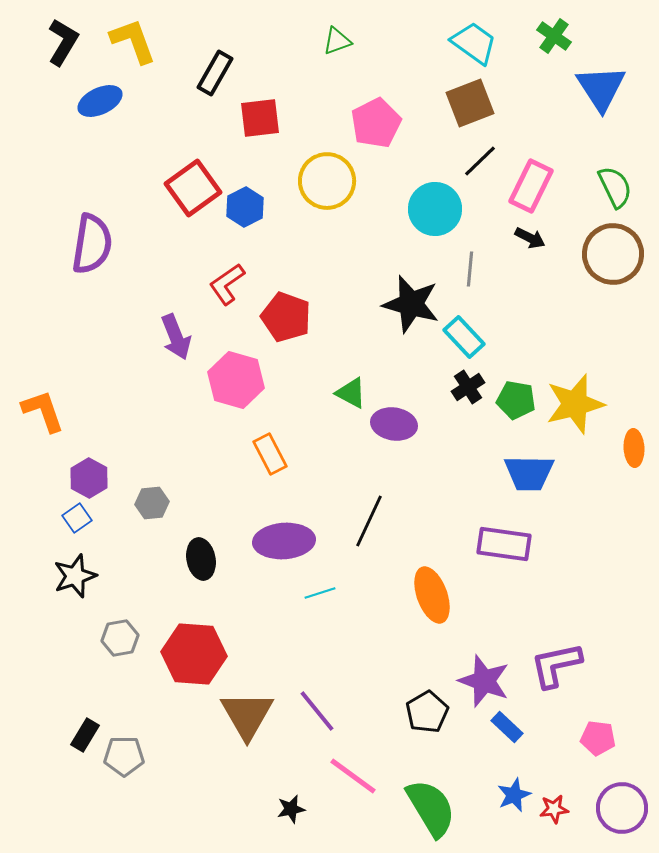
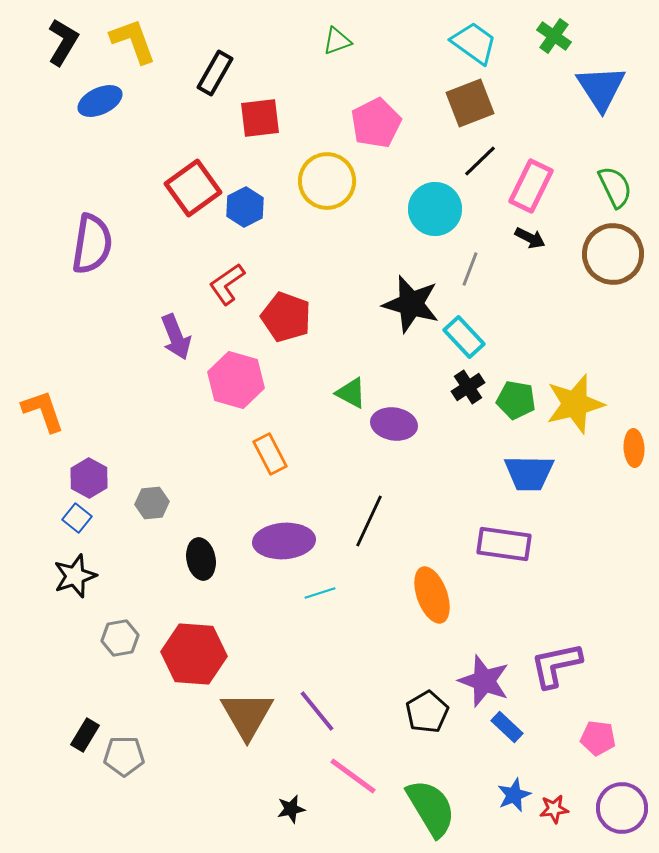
gray line at (470, 269): rotated 16 degrees clockwise
blue square at (77, 518): rotated 16 degrees counterclockwise
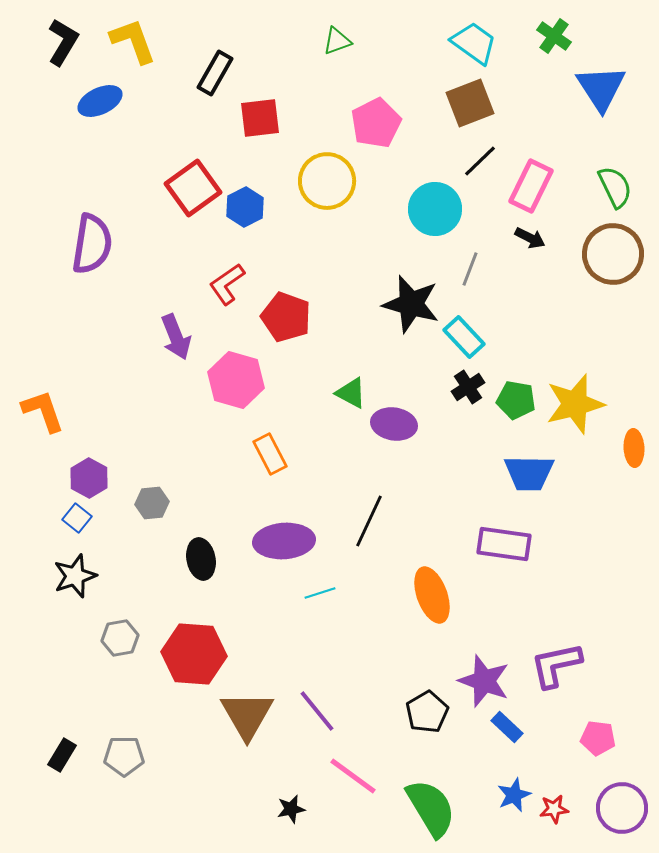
black rectangle at (85, 735): moved 23 px left, 20 px down
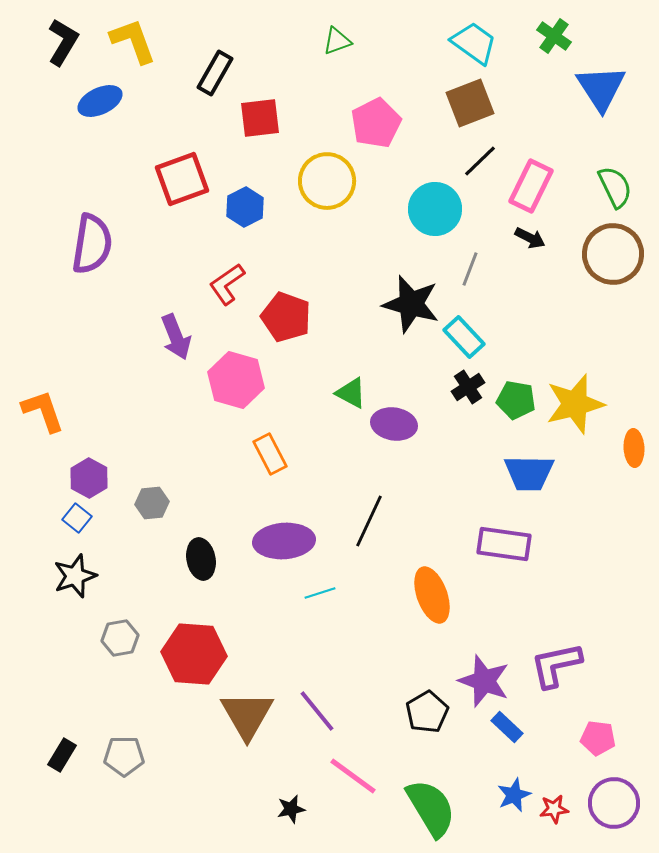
red square at (193, 188): moved 11 px left, 9 px up; rotated 16 degrees clockwise
purple circle at (622, 808): moved 8 px left, 5 px up
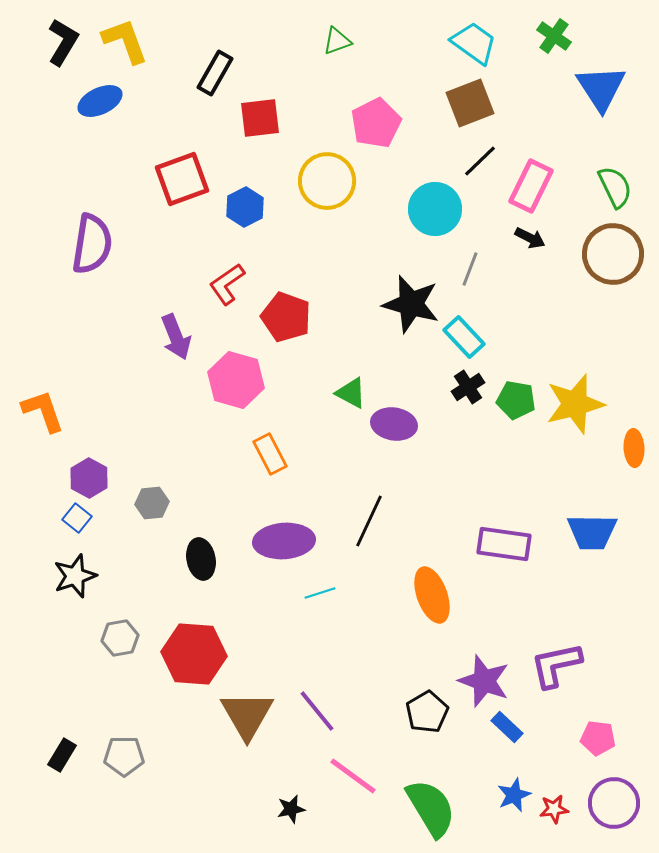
yellow L-shape at (133, 41): moved 8 px left
blue trapezoid at (529, 473): moved 63 px right, 59 px down
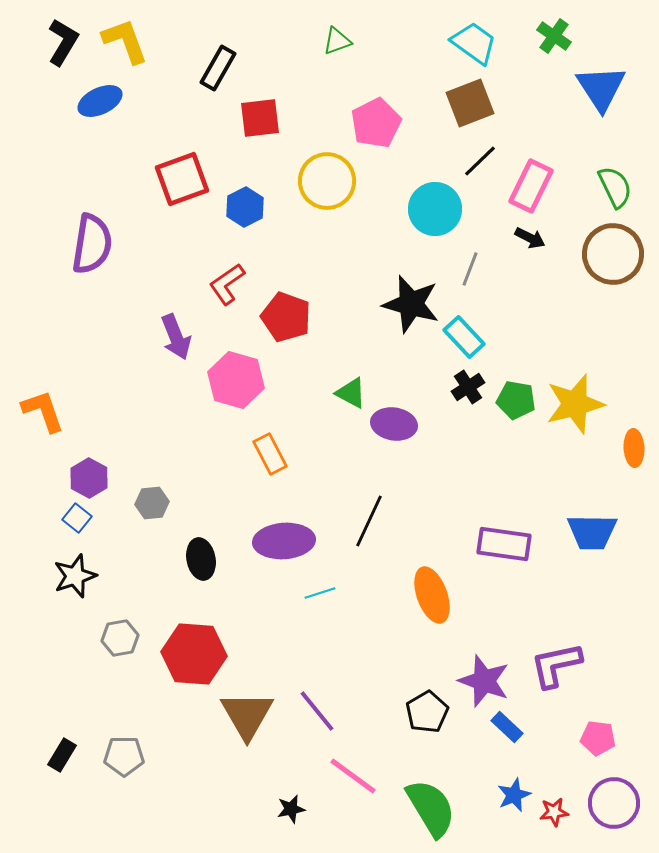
black rectangle at (215, 73): moved 3 px right, 5 px up
red star at (554, 809): moved 3 px down
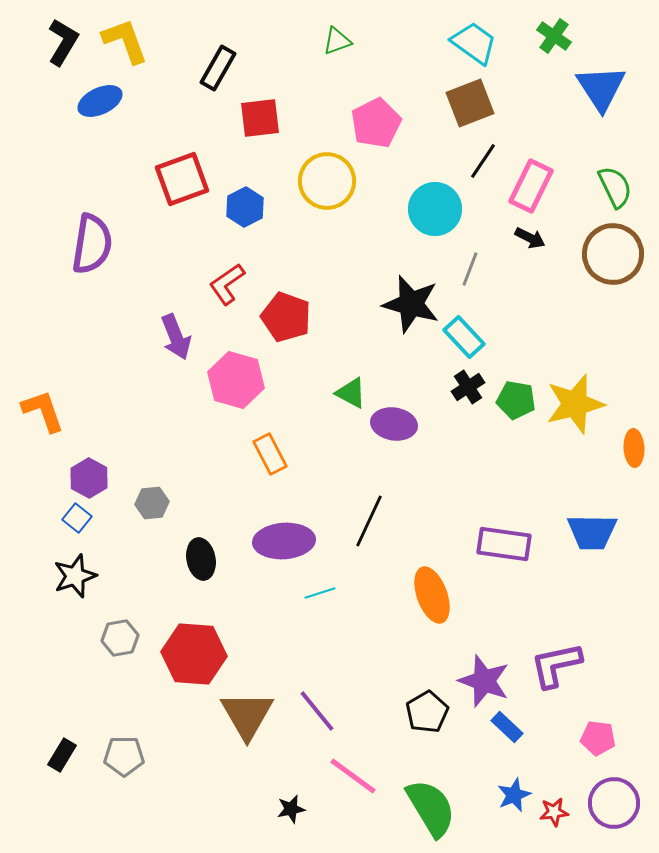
black line at (480, 161): moved 3 px right; rotated 12 degrees counterclockwise
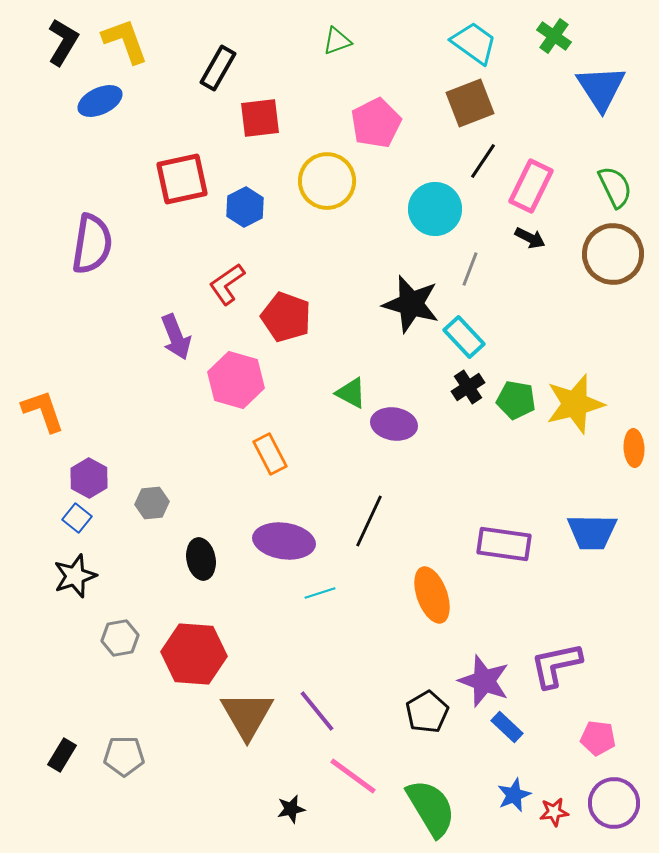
red square at (182, 179): rotated 8 degrees clockwise
purple ellipse at (284, 541): rotated 12 degrees clockwise
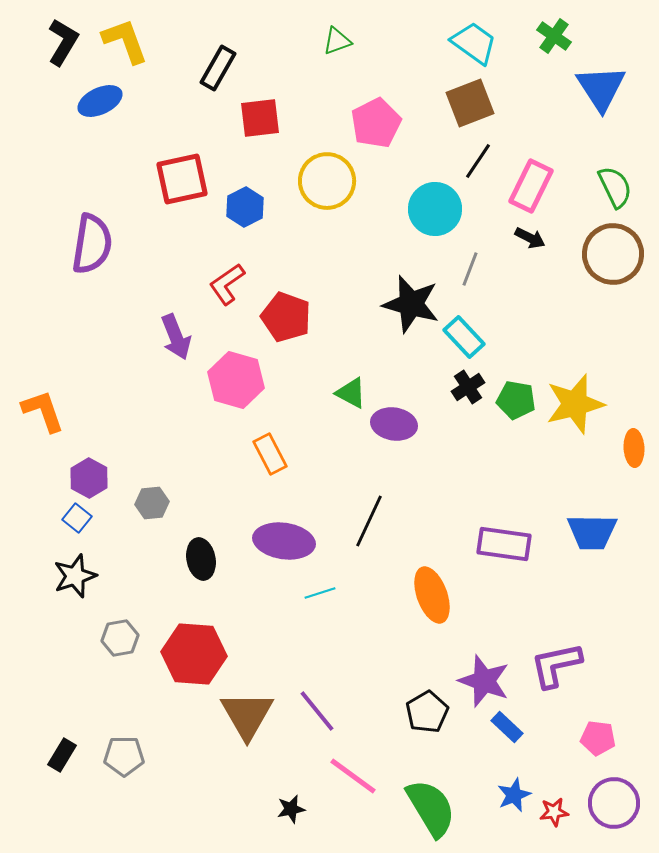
black line at (483, 161): moved 5 px left
